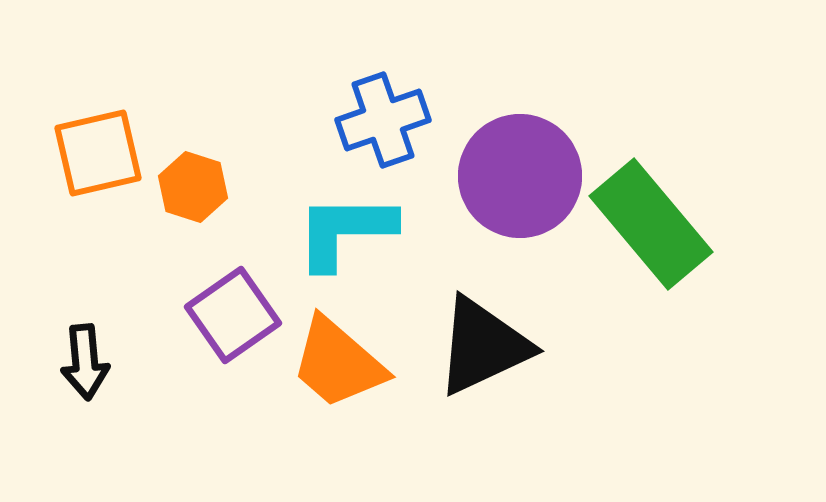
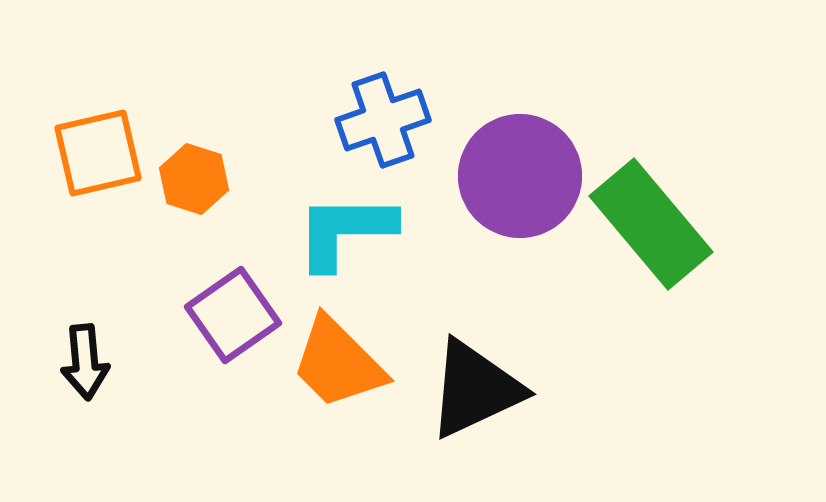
orange hexagon: moved 1 px right, 8 px up
black triangle: moved 8 px left, 43 px down
orange trapezoid: rotated 4 degrees clockwise
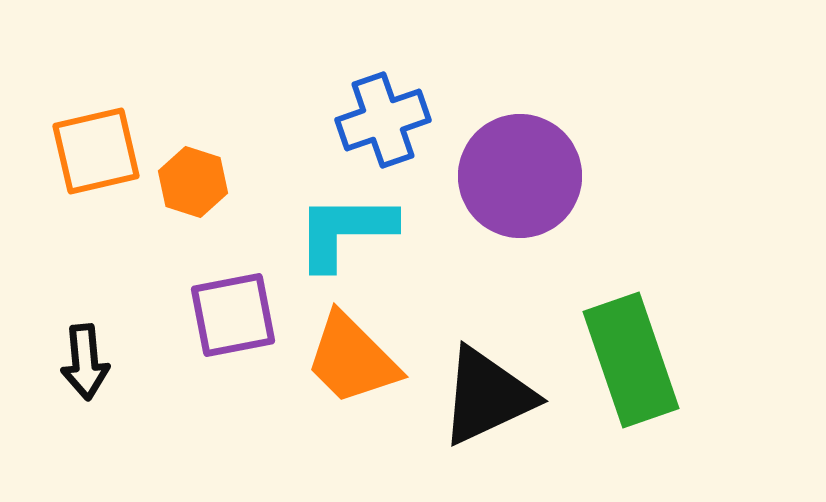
orange square: moved 2 px left, 2 px up
orange hexagon: moved 1 px left, 3 px down
green rectangle: moved 20 px left, 136 px down; rotated 21 degrees clockwise
purple square: rotated 24 degrees clockwise
orange trapezoid: moved 14 px right, 4 px up
black triangle: moved 12 px right, 7 px down
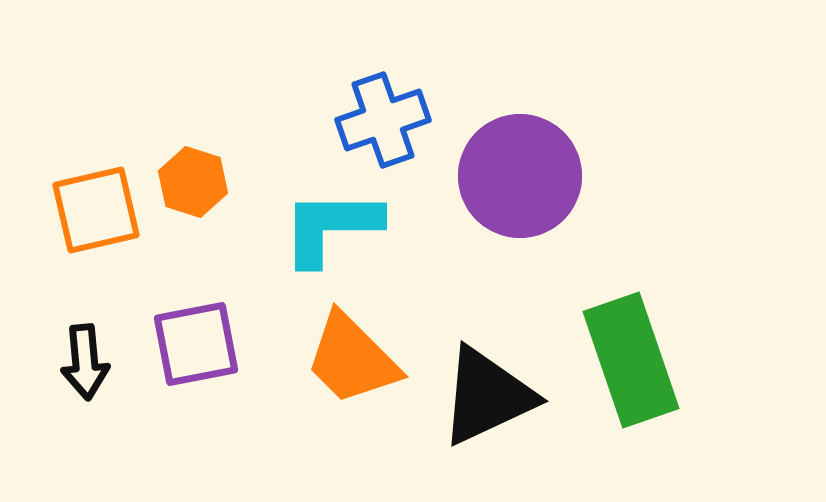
orange square: moved 59 px down
cyan L-shape: moved 14 px left, 4 px up
purple square: moved 37 px left, 29 px down
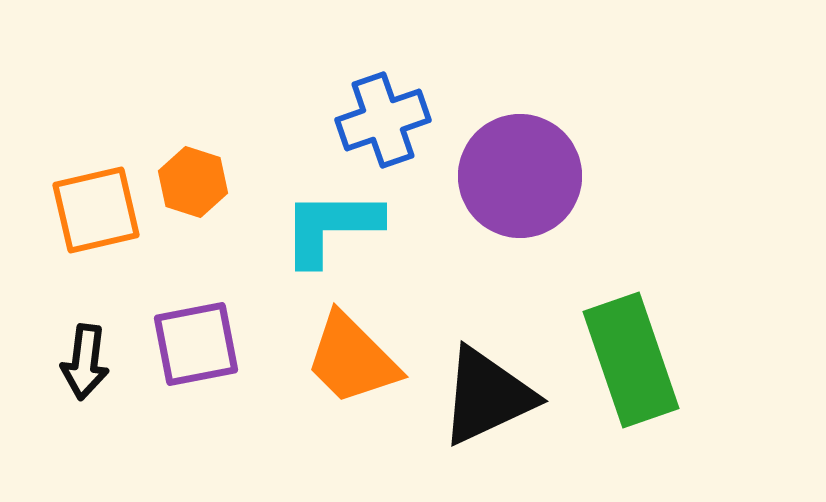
black arrow: rotated 12 degrees clockwise
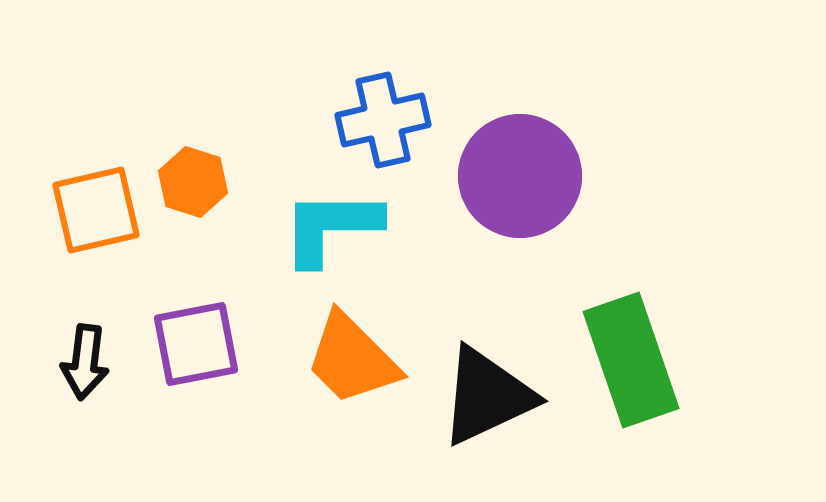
blue cross: rotated 6 degrees clockwise
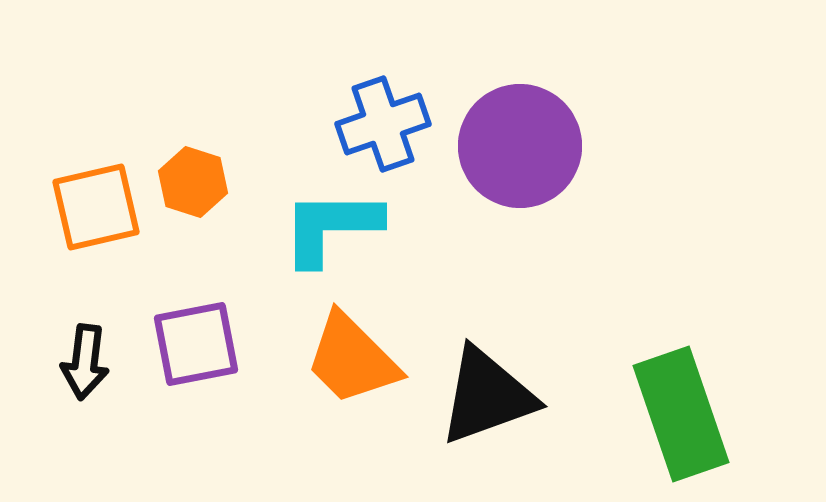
blue cross: moved 4 px down; rotated 6 degrees counterclockwise
purple circle: moved 30 px up
orange square: moved 3 px up
green rectangle: moved 50 px right, 54 px down
black triangle: rotated 5 degrees clockwise
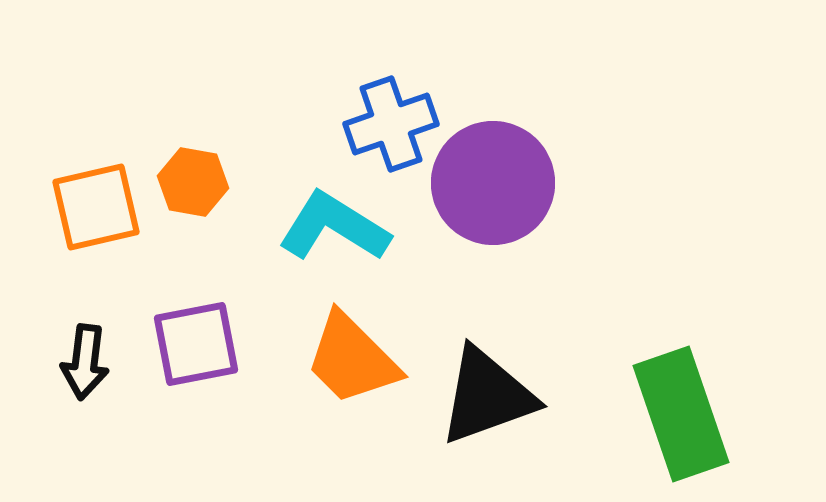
blue cross: moved 8 px right
purple circle: moved 27 px left, 37 px down
orange hexagon: rotated 8 degrees counterclockwise
cyan L-shape: moved 3 px right; rotated 32 degrees clockwise
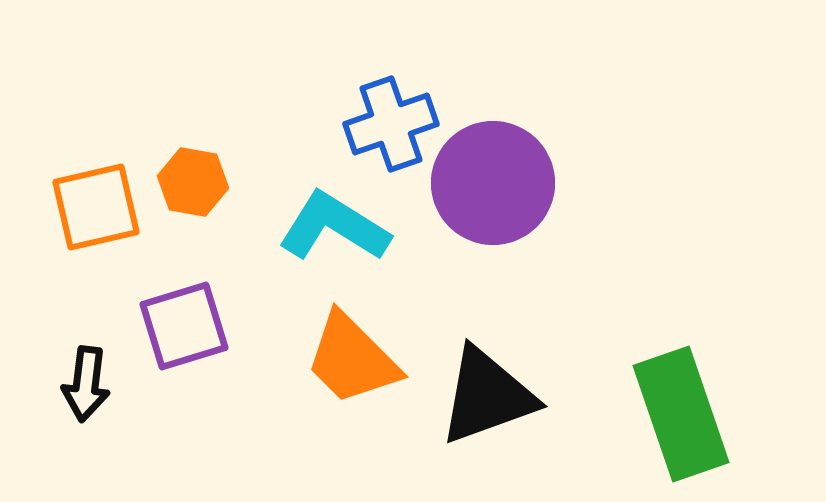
purple square: moved 12 px left, 18 px up; rotated 6 degrees counterclockwise
black arrow: moved 1 px right, 22 px down
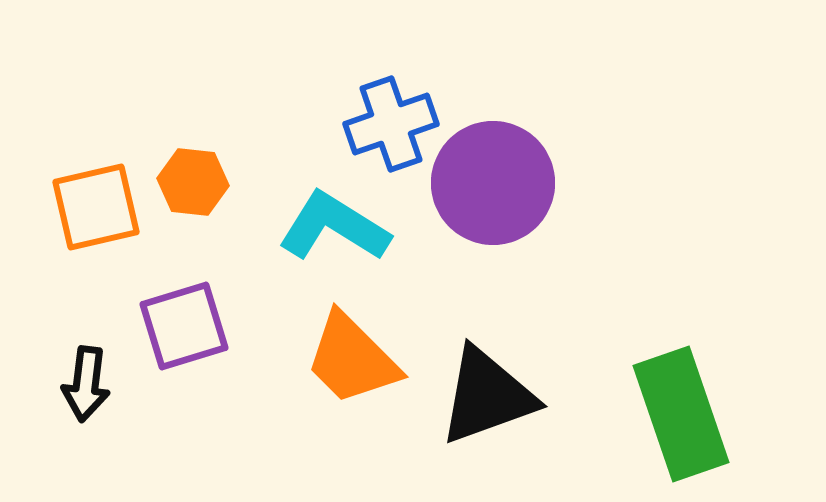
orange hexagon: rotated 4 degrees counterclockwise
